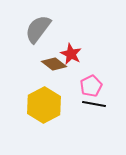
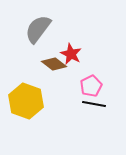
yellow hexagon: moved 18 px left, 4 px up; rotated 12 degrees counterclockwise
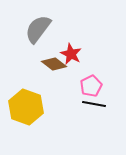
yellow hexagon: moved 6 px down
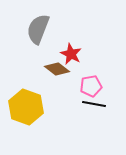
gray semicircle: rotated 16 degrees counterclockwise
brown diamond: moved 3 px right, 5 px down
pink pentagon: rotated 15 degrees clockwise
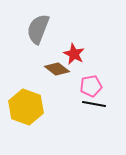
red star: moved 3 px right
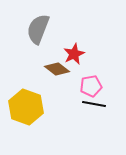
red star: rotated 20 degrees clockwise
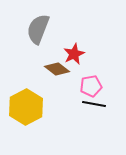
yellow hexagon: rotated 12 degrees clockwise
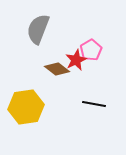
red star: moved 2 px right, 6 px down
pink pentagon: moved 36 px up; rotated 20 degrees counterclockwise
yellow hexagon: rotated 20 degrees clockwise
